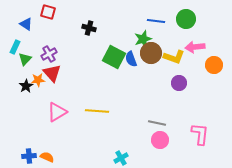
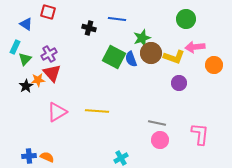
blue line: moved 39 px left, 2 px up
green star: moved 1 px left, 1 px up
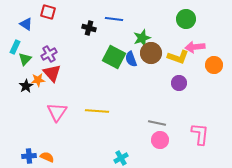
blue line: moved 3 px left
yellow L-shape: moved 4 px right
pink triangle: rotated 25 degrees counterclockwise
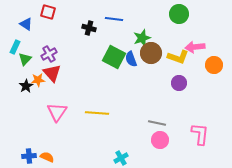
green circle: moved 7 px left, 5 px up
yellow line: moved 2 px down
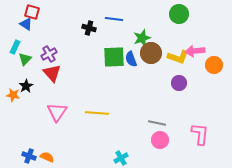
red square: moved 16 px left
pink arrow: moved 4 px down
green square: rotated 30 degrees counterclockwise
orange star: moved 25 px left, 15 px down; rotated 16 degrees clockwise
blue cross: rotated 24 degrees clockwise
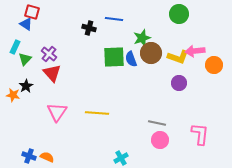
purple cross: rotated 21 degrees counterclockwise
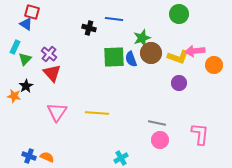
orange star: moved 1 px right, 1 px down
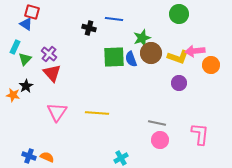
orange circle: moved 3 px left
orange star: moved 1 px left, 1 px up
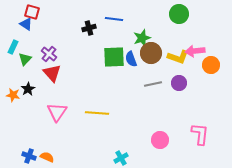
black cross: rotated 32 degrees counterclockwise
cyan rectangle: moved 2 px left
black star: moved 2 px right, 3 px down
gray line: moved 4 px left, 39 px up; rotated 24 degrees counterclockwise
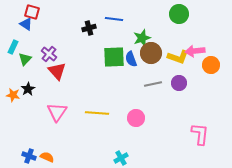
red triangle: moved 5 px right, 2 px up
pink circle: moved 24 px left, 22 px up
